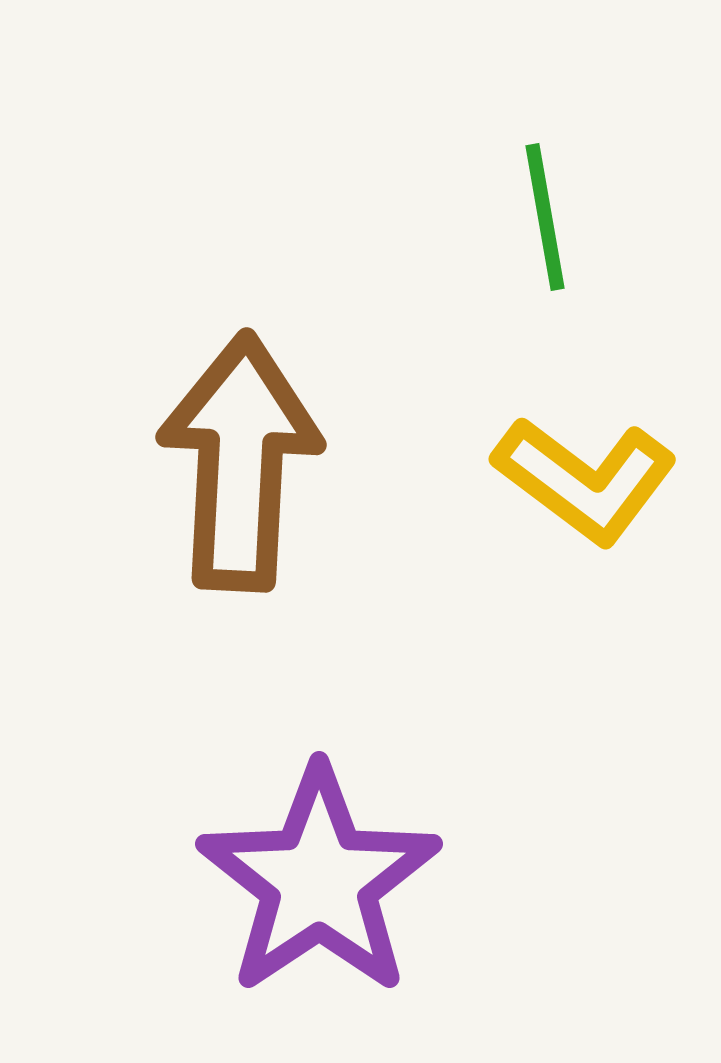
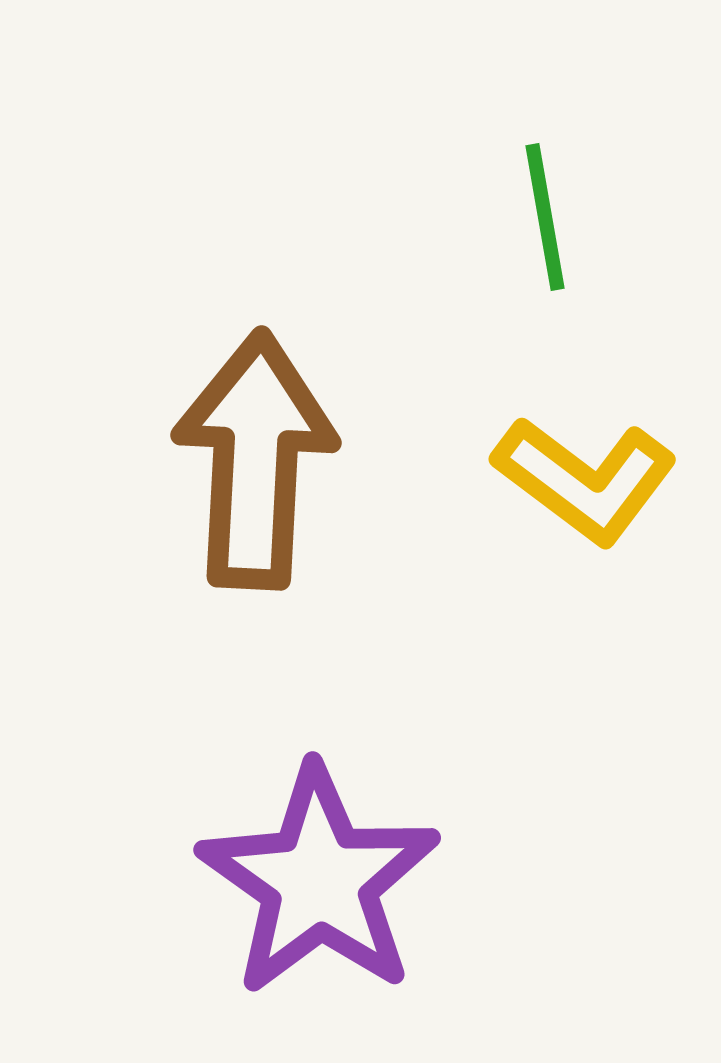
brown arrow: moved 15 px right, 2 px up
purple star: rotated 3 degrees counterclockwise
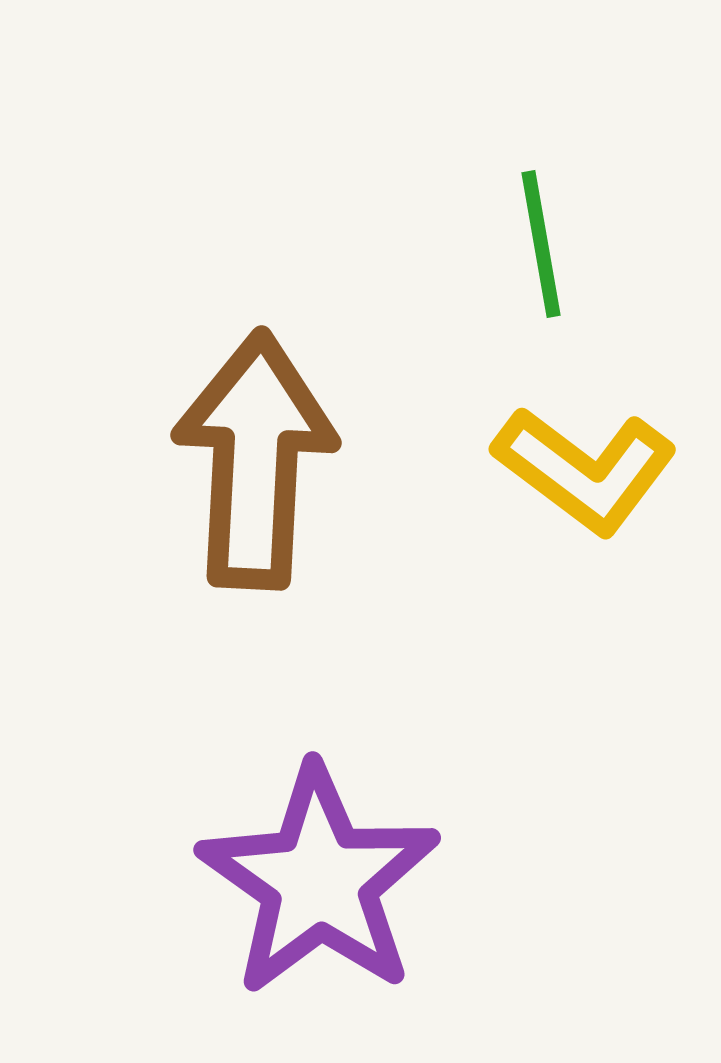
green line: moved 4 px left, 27 px down
yellow L-shape: moved 10 px up
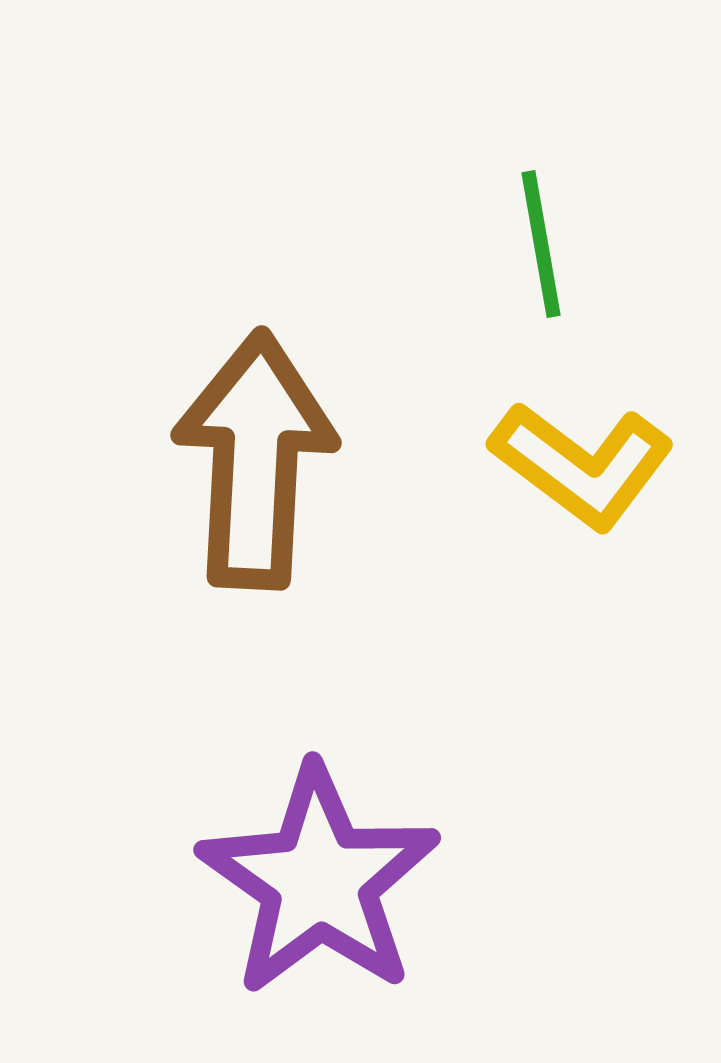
yellow L-shape: moved 3 px left, 5 px up
